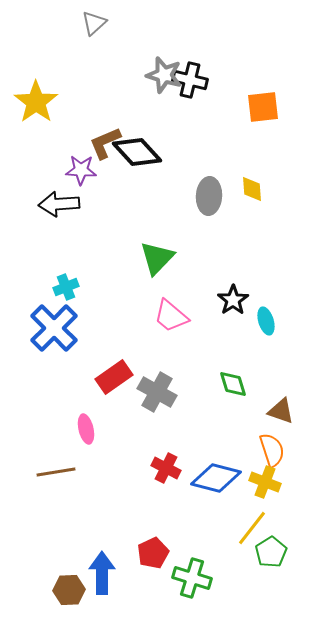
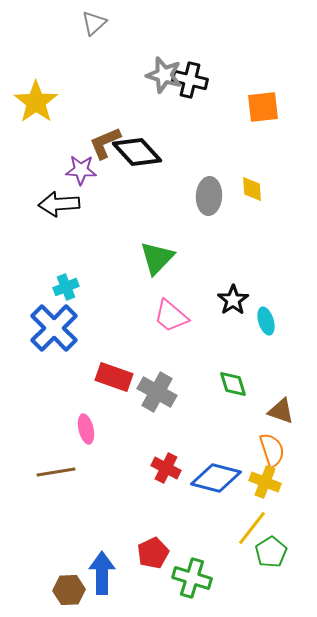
red rectangle: rotated 54 degrees clockwise
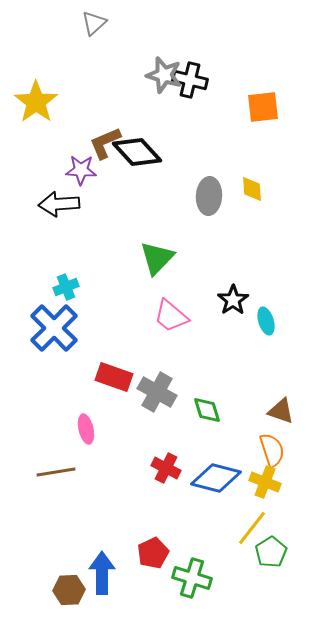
green diamond: moved 26 px left, 26 px down
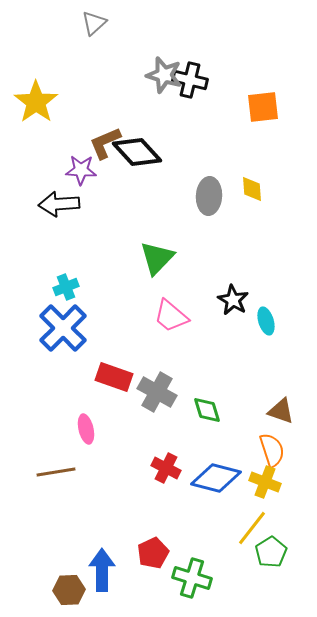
black star: rotated 8 degrees counterclockwise
blue cross: moved 9 px right
blue arrow: moved 3 px up
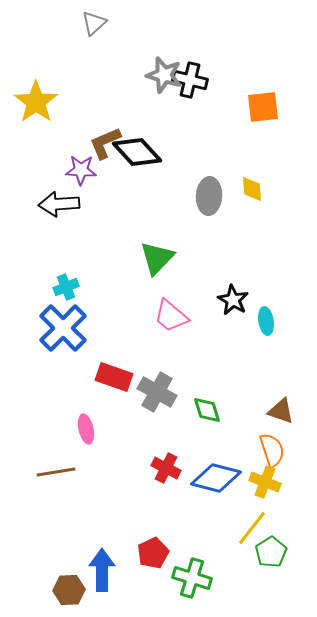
cyan ellipse: rotated 8 degrees clockwise
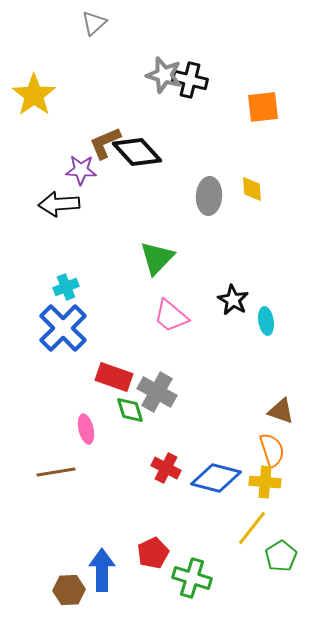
yellow star: moved 2 px left, 7 px up
green diamond: moved 77 px left
yellow cross: rotated 16 degrees counterclockwise
green pentagon: moved 10 px right, 4 px down
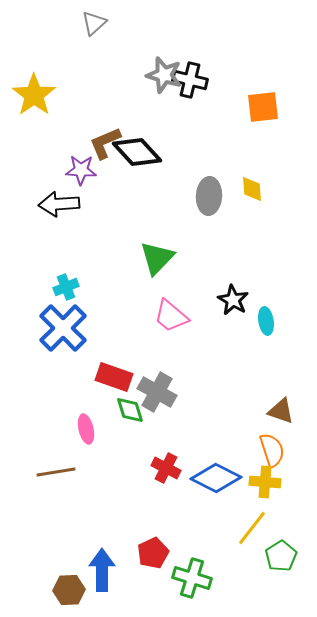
blue diamond: rotated 12 degrees clockwise
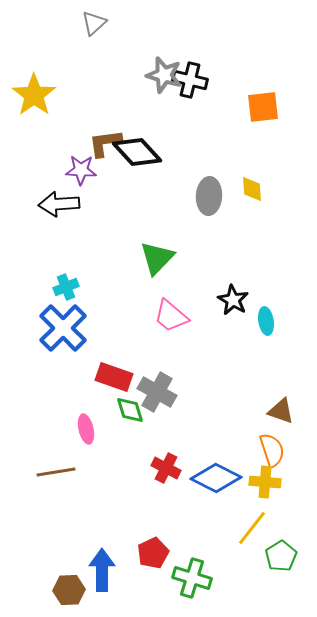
brown L-shape: rotated 15 degrees clockwise
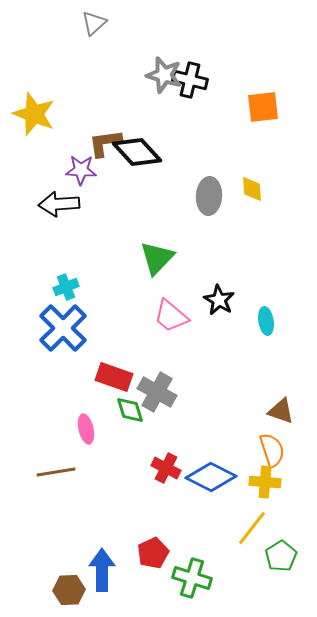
yellow star: moved 19 px down; rotated 15 degrees counterclockwise
black star: moved 14 px left
blue diamond: moved 5 px left, 1 px up
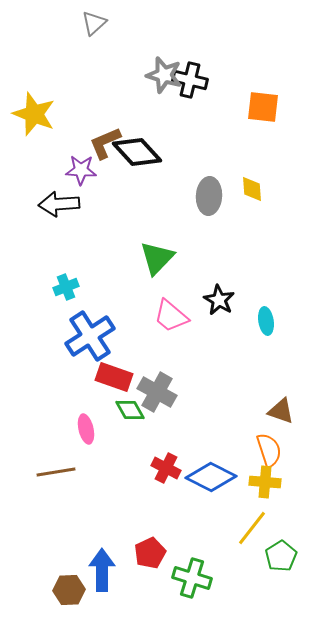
orange square: rotated 12 degrees clockwise
brown L-shape: rotated 15 degrees counterclockwise
blue cross: moved 27 px right, 8 px down; rotated 12 degrees clockwise
green diamond: rotated 12 degrees counterclockwise
orange semicircle: moved 3 px left
red pentagon: moved 3 px left
